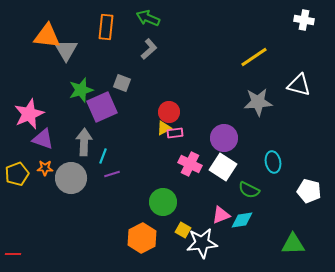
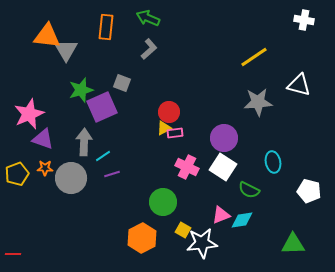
cyan line: rotated 35 degrees clockwise
pink cross: moved 3 px left, 3 px down
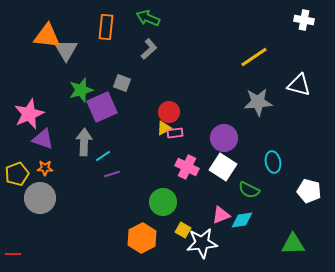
gray circle: moved 31 px left, 20 px down
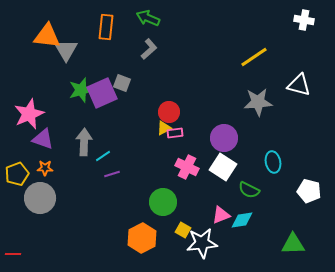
purple square: moved 14 px up
